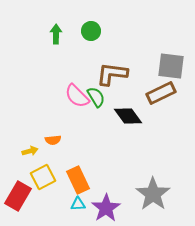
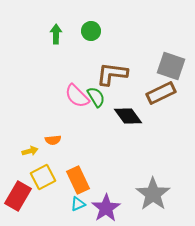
gray square: rotated 12 degrees clockwise
cyan triangle: rotated 21 degrees counterclockwise
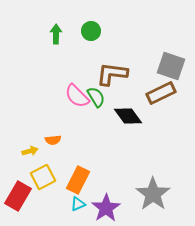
orange rectangle: rotated 52 degrees clockwise
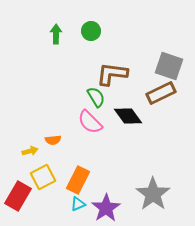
gray square: moved 2 px left
pink semicircle: moved 13 px right, 26 px down
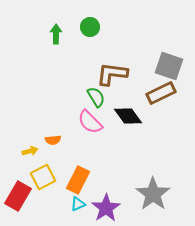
green circle: moved 1 px left, 4 px up
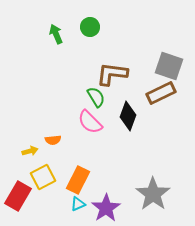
green arrow: rotated 24 degrees counterclockwise
black diamond: rotated 56 degrees clockwise
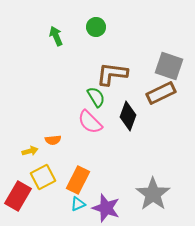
green circle: moved 6 px right
green arrow: moved 2 px down
purple star: rotated 20 degrees counterclockwise
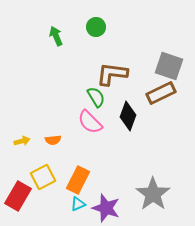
yellow arrow: moved 8 px left, 10 px up
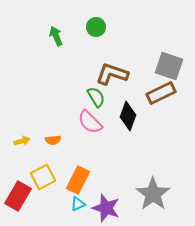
brown L-shape: rotated 12 degrees clockwise
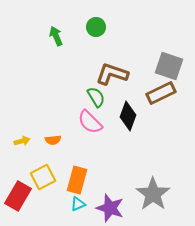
orange rectangle: moved 1 px left; rotated 12 degrees counterclockwise
purple star: moved 4 px right
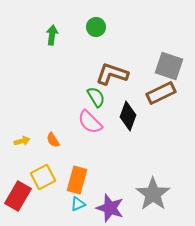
green arrow: moved 4 px left, 1 px up; rotated 30 degrees clockwise
orange semicircle: rotated 63 degrees clockwise
